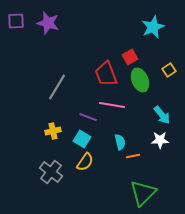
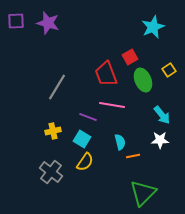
green ellipse: moved 3 px right
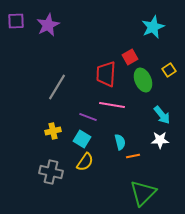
purple star: moved 2 px down; rotated 30 degrees clockwise
red trapezoid: rotated 24 degrees clockwise
gray cross: rotated 25 degrees counterclockwise
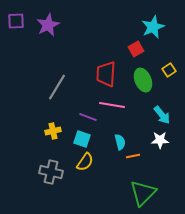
red square: moved 6 px right, 8 px up
cyan square: rotated 12 degrees counterclockwise
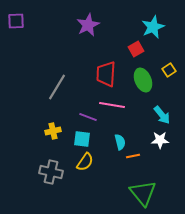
purple star: moved 40 px right
cyan square: rotated 12 degrees counterclockwise
green triangle: rotated 24 degrees counterclockwise
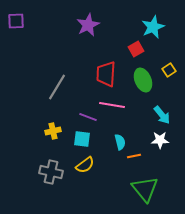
orange line: moved 1 px right
yellow semicircle: moved 3 px down; rotated 18 degrees clockwise
green triangle: moved 2 px right, 4 px up
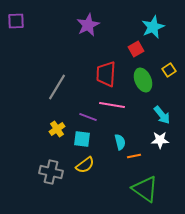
yellow cross: moved 4 px right, 2 px up; rotated 21 degrees counterclockwise
green triangle: rotated 16 degrees counterclockwise
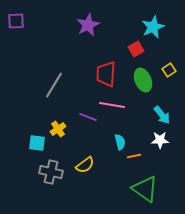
gray line: moved 3 px left, 2 px up
yellow cross: moved 1 px right
cyan square: moved 45 px left, 4 px down
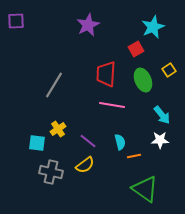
purple line: moved 24 px down; rotated 18 degrees clockwise
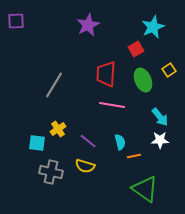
cyan arrow: moved 2 px left, 2 px down
yellow semicircle: moved 1 px down; rotated 54 degrees clockwise
